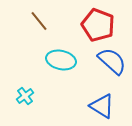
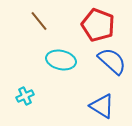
cyan cross: rotated 12 degrees clockwise
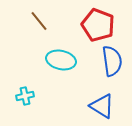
blue semicircle: rotated 40 degrees clockwise
cyan cross: rotated 12 degrees clockwise
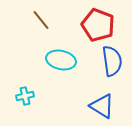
brown line: moved 2 px right, 1 px up
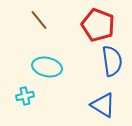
brown line: moved 2 px left
cyan ellipse: moved 14 px left, 7 px down
blue triangle: moved 1 px right, 1 px up
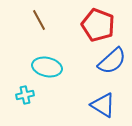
brown line: rotated 10 degrees clockwise
blue semicircle: rotated 56 degrees clockwise
cyan cross: moved 1 px up
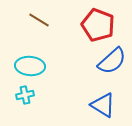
brown line: rotated 30 degrees counterclockwise
cyan ellipse: moved 17 px left, 1 px up; rotated 8 degrees counterclockwise
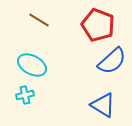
cyan ellipse: moved 2 px right, 1 px up; rotated 24 degrees clockwise
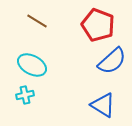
brown line: moved 2 px left, 1 px down
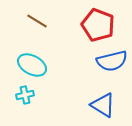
blue semicircle: rotated 28 degrees clockwise
